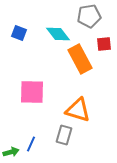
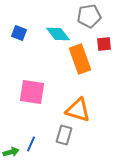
orange rectangle: rotated 8 degrees clockwise
pink square: rotated 8 degrees clockwise
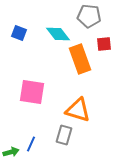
gray pentagon: rotated 15 degrees clockwise
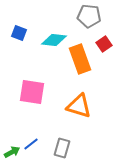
cyan diamond: moved 4 px left, 6 px down; rotated 45 degrees counterclockwise
red square: rotated 28 degrees counterclockwise
orange triangle: moved 1 px right, 4 px up
gray rectangle: moved 2 px left, 13 px down
blue line: rotated 28 degrees clockwise
green arrow: moved 1 px right; rotated 14 degrees counterclockwise
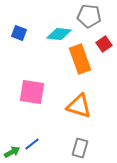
cyan diamond: moved 5 px right, 6 px up
blue line: moved 1 px right
gray rectangle: moved 18 px right
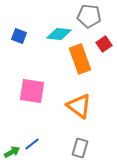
blue square: moved 3 px down
pink square: moved 1 px up
orange triangle: rotated 20 degrees clockwise
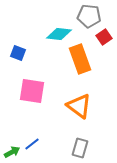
blue square: moved 1 px left, 17 px down
red square: moved 7 px up
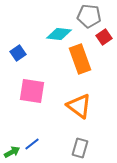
blue square: rotated 35 degrees clockwise
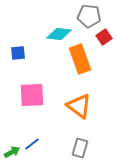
blue square: rotated 28 degrees clockwise
pink square: moved 4 px down; rotated 12 degrees counterclockwise
